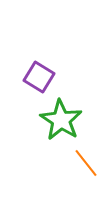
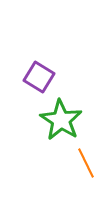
orange line: rotated 12 degrees clockwise
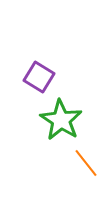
orange line: rotated 12 degrees counterclockwise
